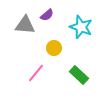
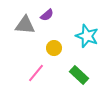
cyan star: moved 6 px right, 9 px down
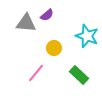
gray triangle: moved 1 px right, 2 px up
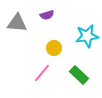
purple semicircle: rotated 24 degrees clockwise
gray triangle: moved 9 px left
cyan star: rotated 30 degrees counterclockwise
pink line: moved 6 px right
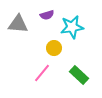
gray triangle: moved 1 px right, 1 px down
cyan star: moved 15 px left, 9 px up
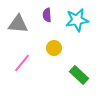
purple semicircle: rotated 104 degrees clockwise
cyan star: moved 5 px right, 7 px up
pink line: moved 20 px left, 10 px up
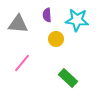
cyan star: rotated 15 degrees clockwise
yellow circle: moved 2 px right, 9 px up
green rectangle: moved 11 px left, 3 px down
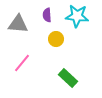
cyan star: moved 4 px up
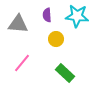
green rectangle: moved 3 px left, 5 px up
